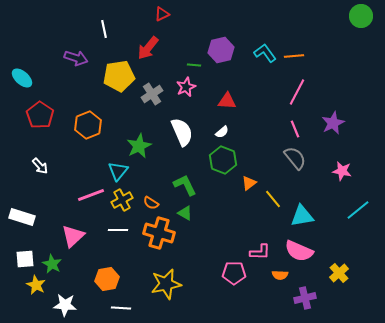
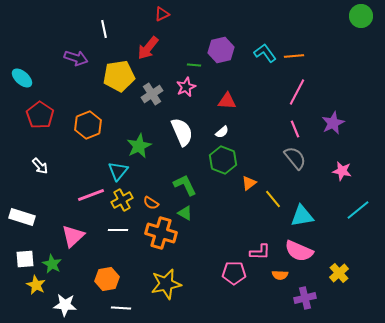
orange cross at (159, 233): moved 2 px right
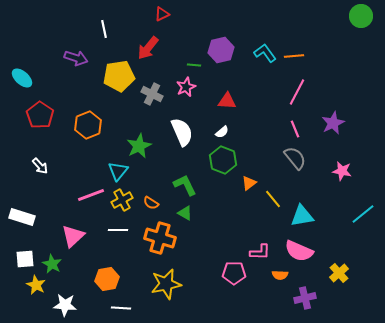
gray cross at (152, 94): rotated 30 degrees counterclockwise
cyan line at (358, 210): moved 5 px right, 4 px down
orange cross at (161, 233): moved 1 px left, 5 px down
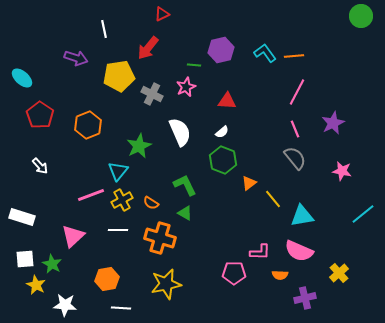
white semicircle at (182, 132): moved 2 px left
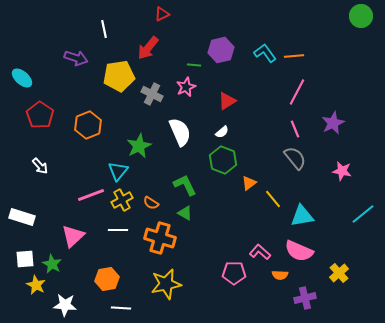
red triangle at (227, 101): rotated 36 degrees counterclockwise
pink L-shape at (260, 252): rotated 140 degrees counterclockwise
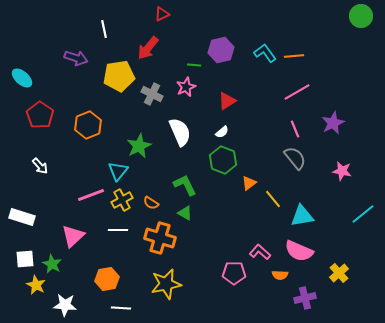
pink line at (297, 92): rotated 32 degrees clockwise
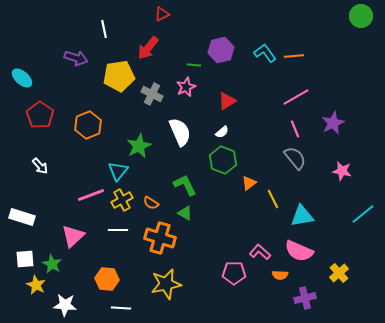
pink line at (297, 92): moved 1 px left, 5 px down
yellow line at (273, 199): rotated 12 degrees clockwise
orange hexagon at (107, 279): rotated 15 degrees clockwise
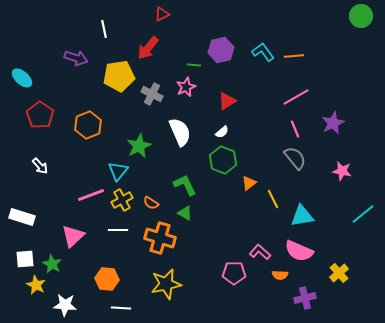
cyan L-shape at (265, 53): moved 2 px left, 1 px up
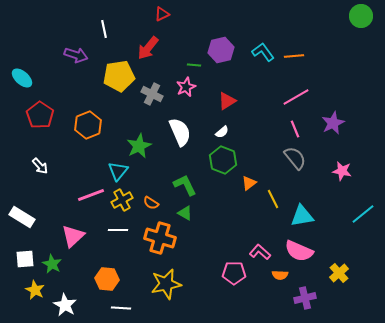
purple arrow at (76, 58): moved 3 px up
white rectangle at (22, 217): rotated 15 degrees clockwise
yellow star at (36, 285): moved 1 px left, 5 px down
white star at (65, 305): rotated 25 degrees clockwise
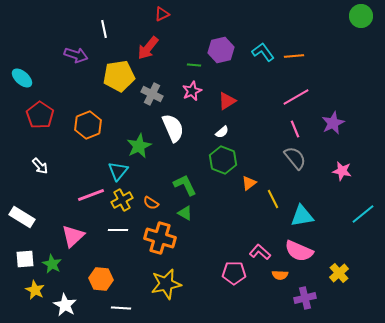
pink star at (186, 87): moved 6 px right, 4 px down
white semicircle at (180, 132): moved 7 px left, 4 px up
orange hexagon at (107, 279): moved 6 px left
